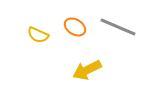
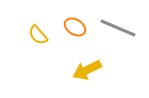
gray line: moved 1 px down
yellow semicircle: rotated 25 degrees clockwise
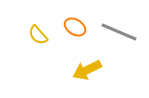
gray line: moved 1 px right, 4 px down
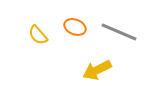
orange ellipse: rotated 10 degrees counterclockwise
yellow arrow: moved 10 px right
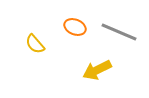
yellow semicircle: moved 3 px left, 9 px down
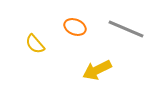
gray line: moved 7 px right, 3 px up
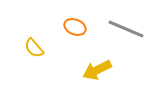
yellow semicircle: moved 1 px left, 4 px down
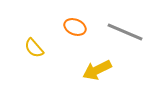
gray line: moved 1 px left, 3 px down
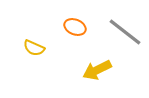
gray line: rotated 15 degrees clockwise
yellow semicircle: rotated 25 degrees counterclockwise
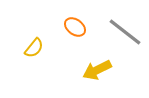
orange ellipse: rotated 15 degrees clockwise
yellow semicircle: rotated 75 degrees counterclockwise
